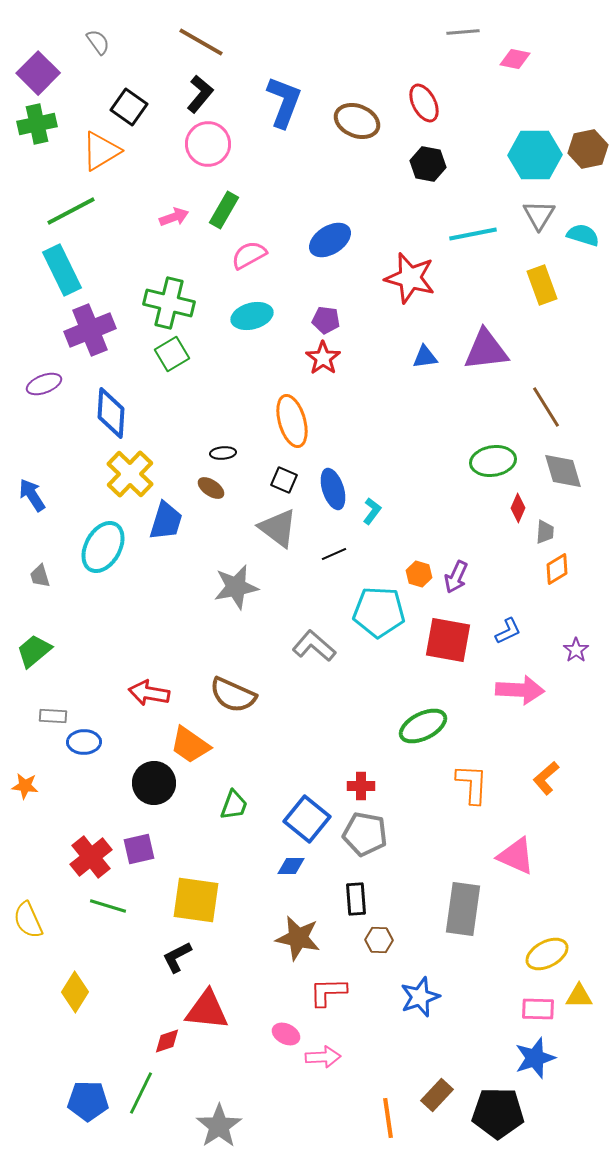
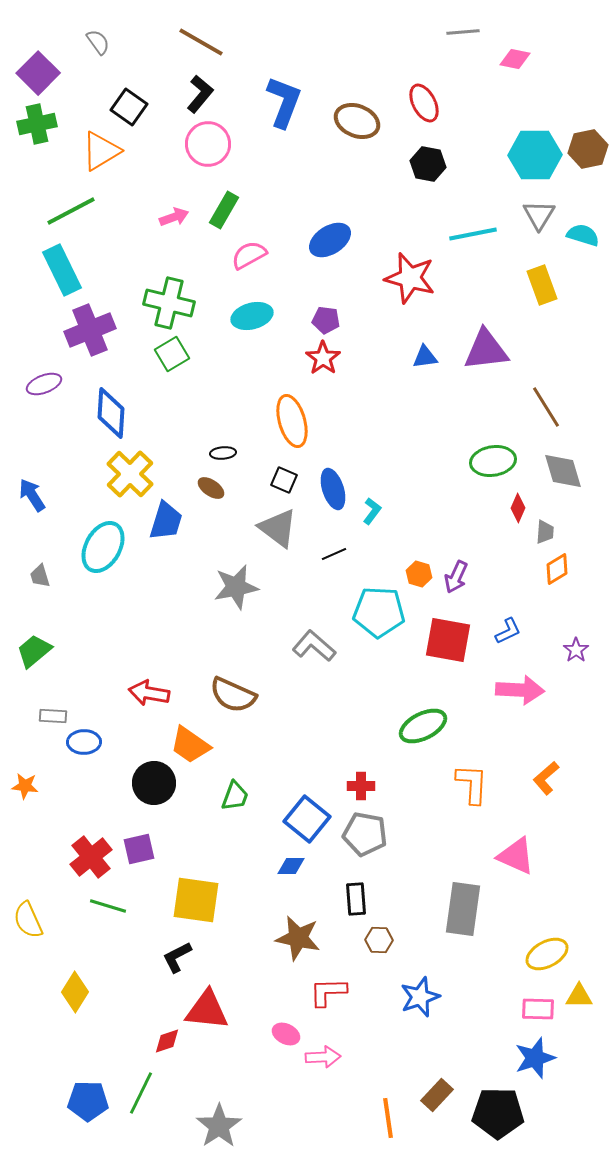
green trapezoid at (234, 805): moved 1 px right, 9 px up
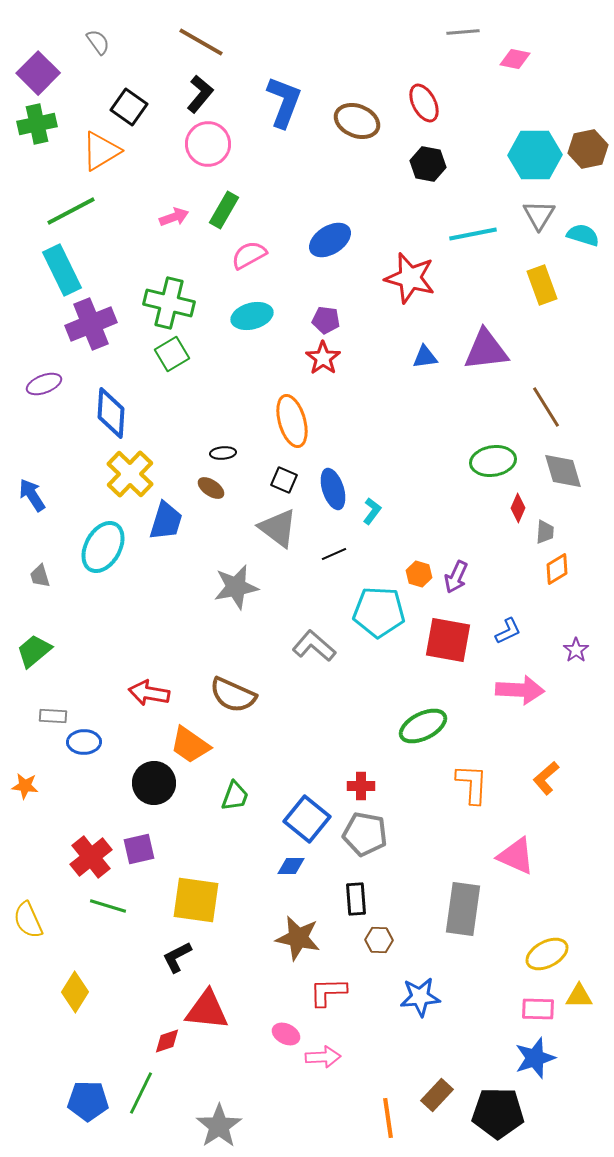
purple cross at (90, 330): moved 1 px right, 6 px up
blue star at (420, 997): rotated 15 degrees clockwise
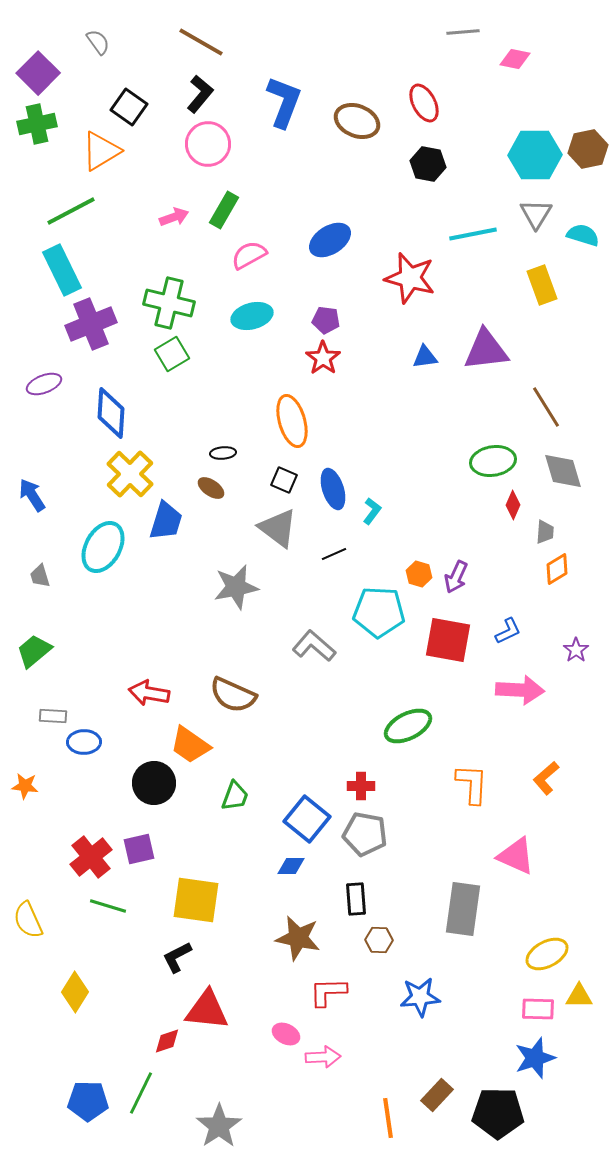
gray triangle at (539, 215): moved 3 px left, 1 px up
red diamond at (518, 508): moved 5 px left, 3 px up
green ellipse at (423, 726): moved 15 px left
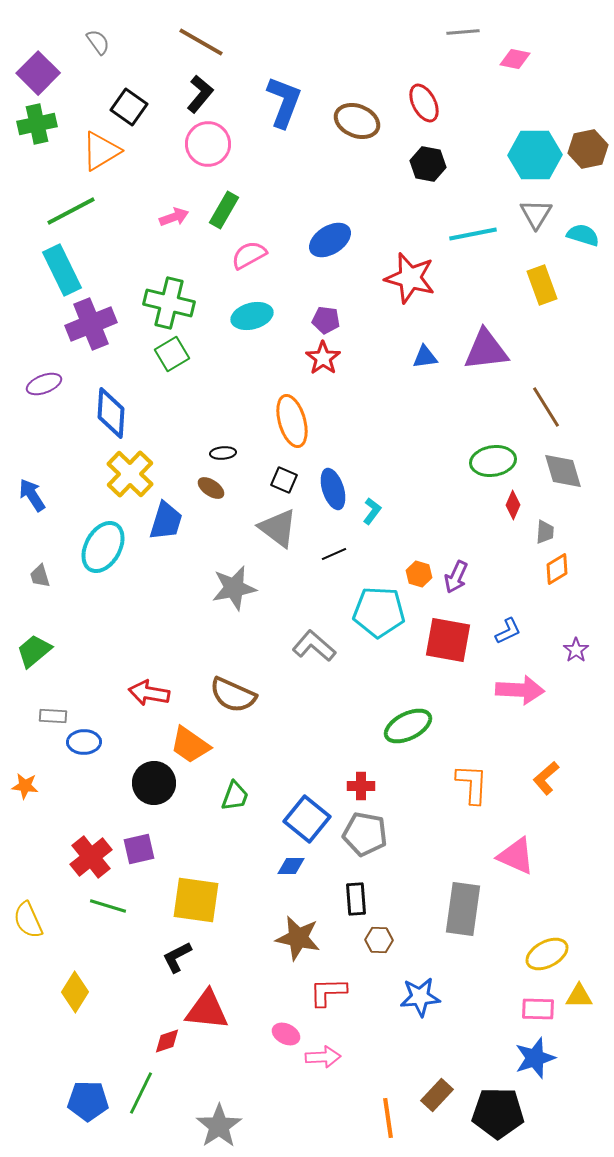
gray star at (236, 587): moved 2 px left, 1 px down
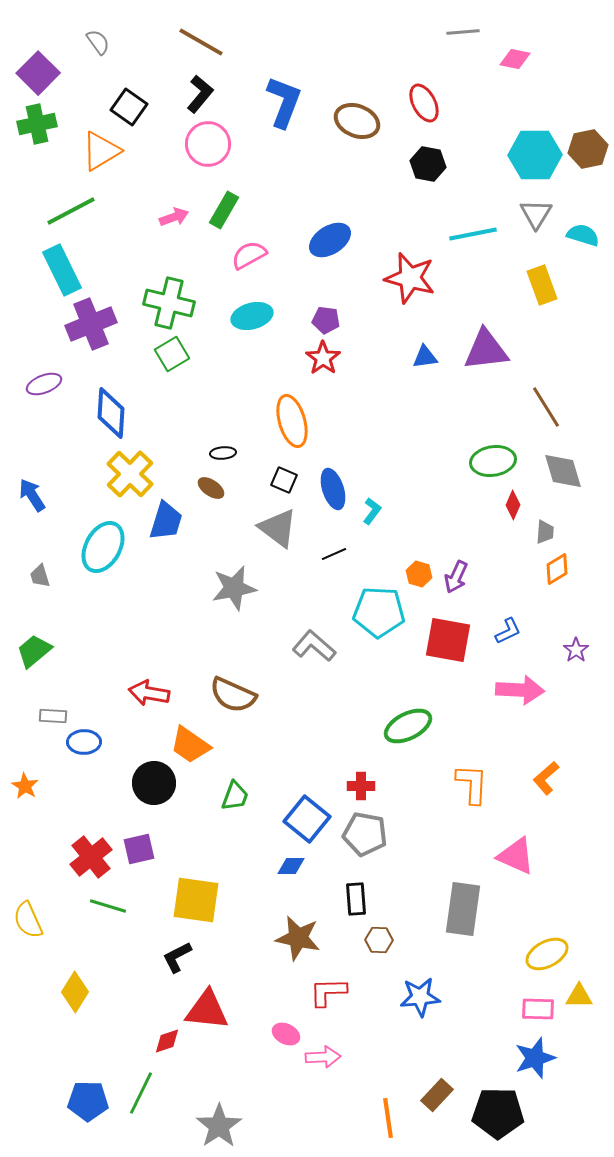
orange star at (25, 786): rotated 24 degrees clockwise
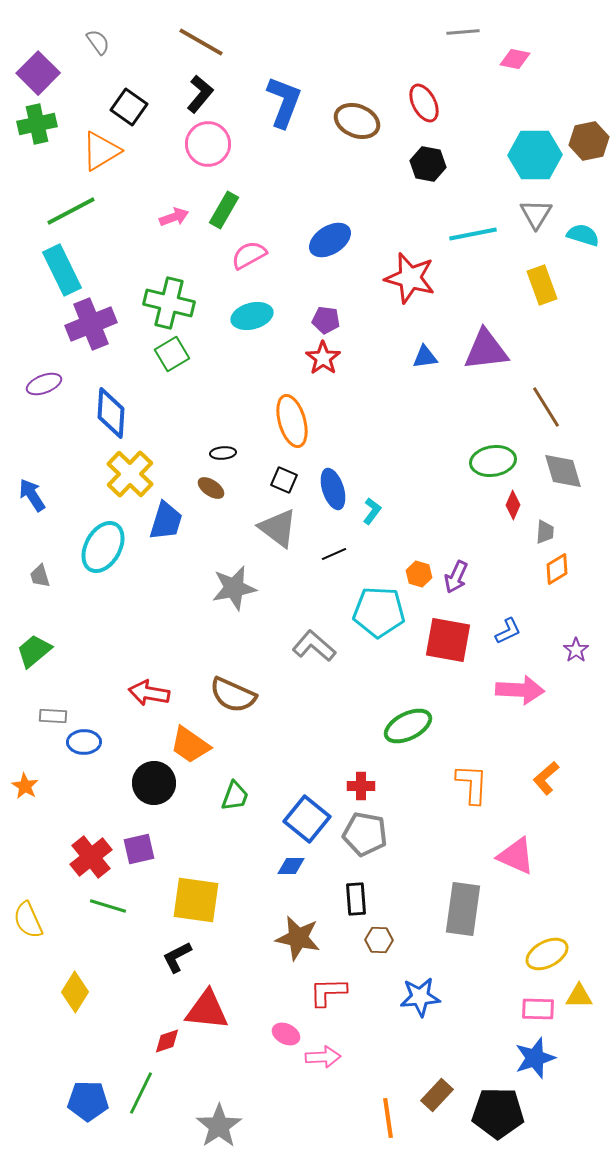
brown hexagon at (588, 149): moved 1 px right, 8 px up
